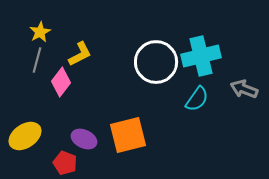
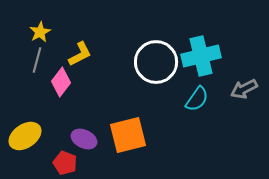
gray arrow: rotated 48 degrees counterclockwise
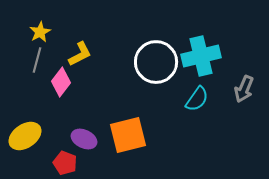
gray arrow: rotated 40 degrees counterclockwise
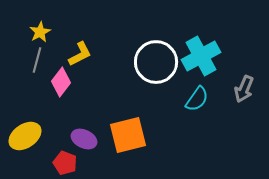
cyan cross: rotated 15 degrees counterclockwise
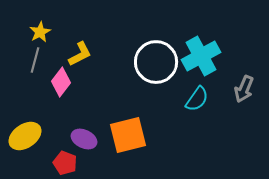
gray line: moved 2 px left
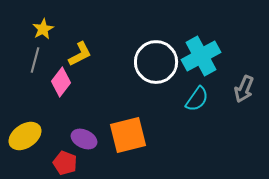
yellow star: moved 3 px right, 3 px up
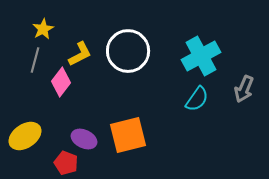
white circle: moved 28 px left, 11 px up
red pentagon: moved 1 px right
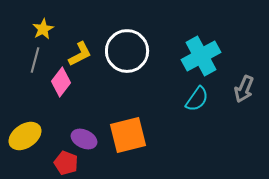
white circle: moved 1 px left
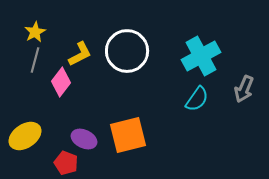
yellow star: moved 8 px left, 3 px down
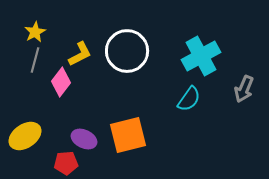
cyan semicircle: moved 8 px left
red pentagon: rotated 25 degrees counterclockwise
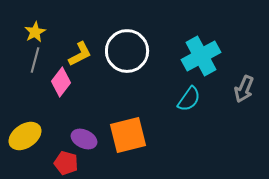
red pentagon: rotated 20 degrees clockwise
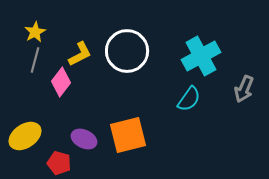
red pentagon: moved 7 px left
